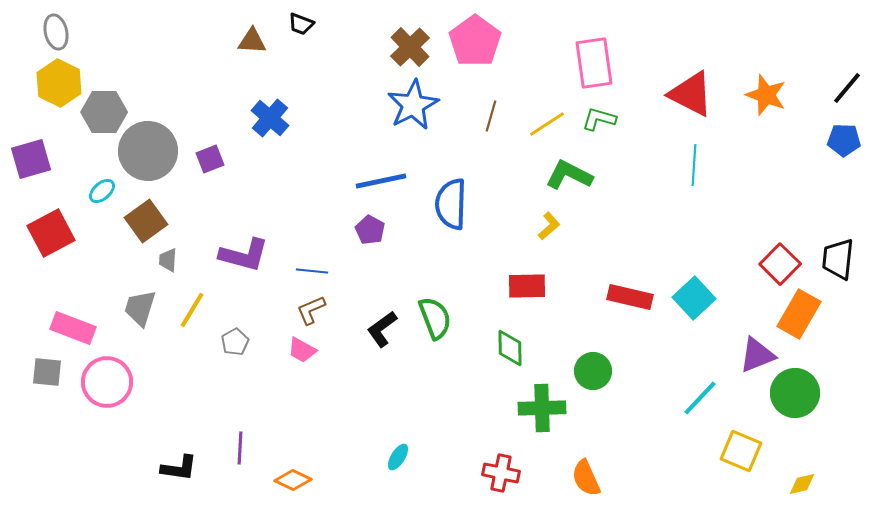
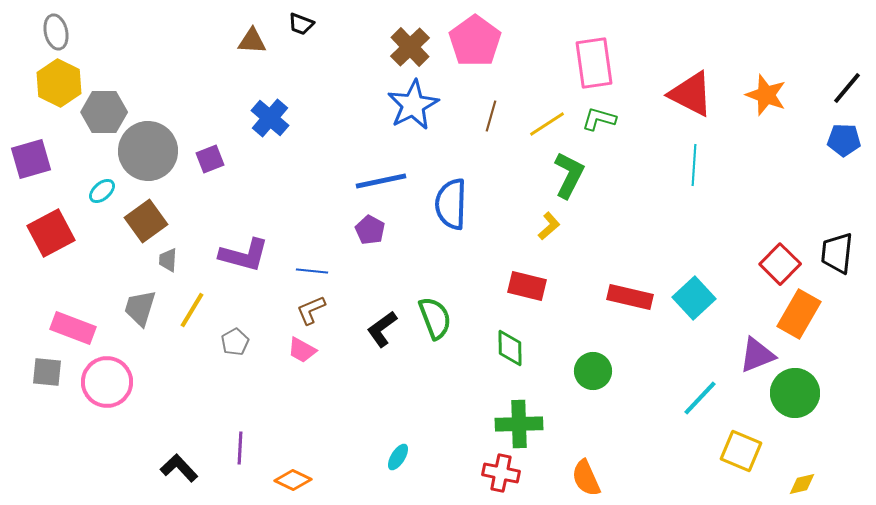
green L-shape at (569, 175): rotated 90 degrees clockwise
black trapezoid at (838, 259): moved 1 px left, 6 px up
red rectangle at (527, 286): rotated 15 degrees clockwise
green cross at (542, 408): moved 23 px left, 16 px down
black L-shape at (179, 468): rotated 141 degrees counterclockwise
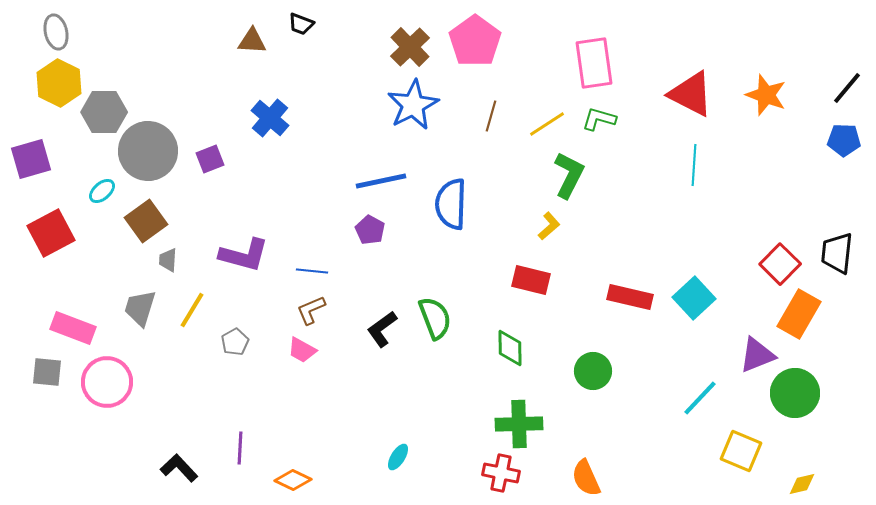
red rectangle at (527, 286): moved 4 px right, 6 px up
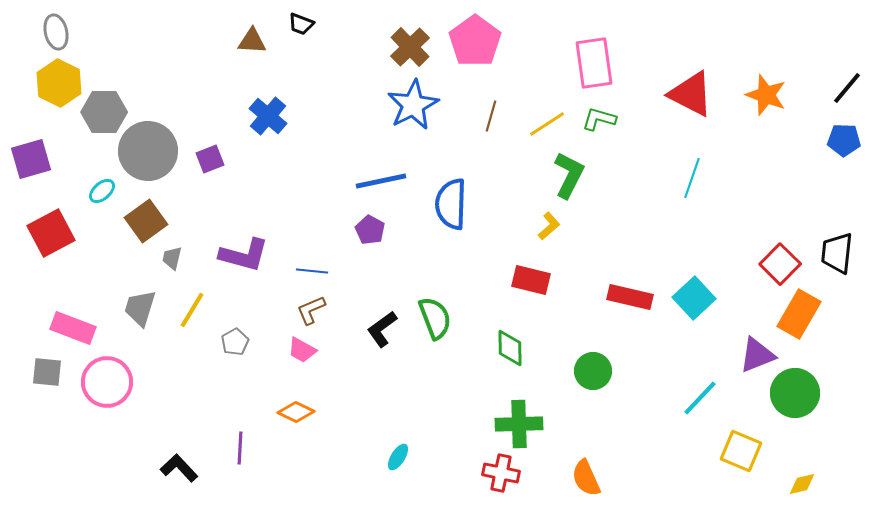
blue cross at (270, 118): moved 2 px left, 2 px up
cyan line at (694, 165): moved 2 px left, 13 px down; rotated 15 degrees clockwise
gray trapezoid at (168, 260): moved 4 px right, 2 px up; rotated 10 degrees clockwise
orange diamond at (293, 480): moved 3 px right, 68 px up
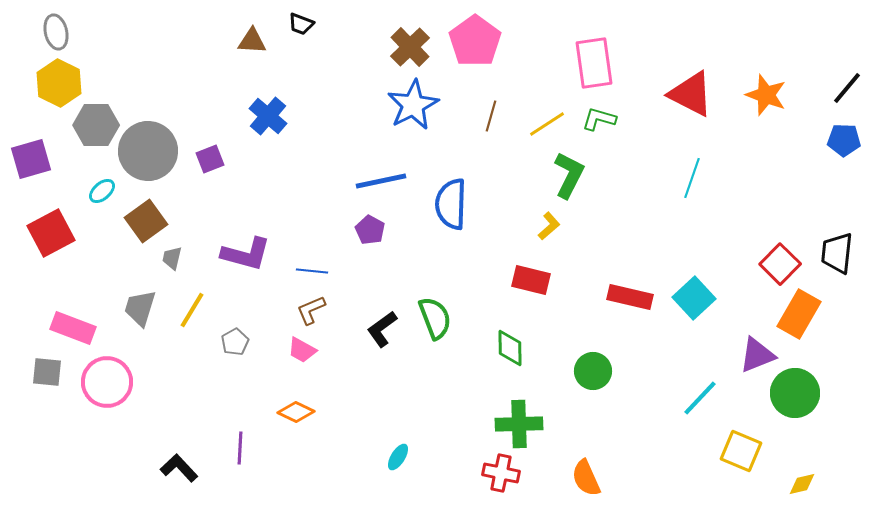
gray hexagon at (104, 112): moved 8 px left, 13 px down
purple L-shape at (244, 255): moved 2 px right, 1 px up
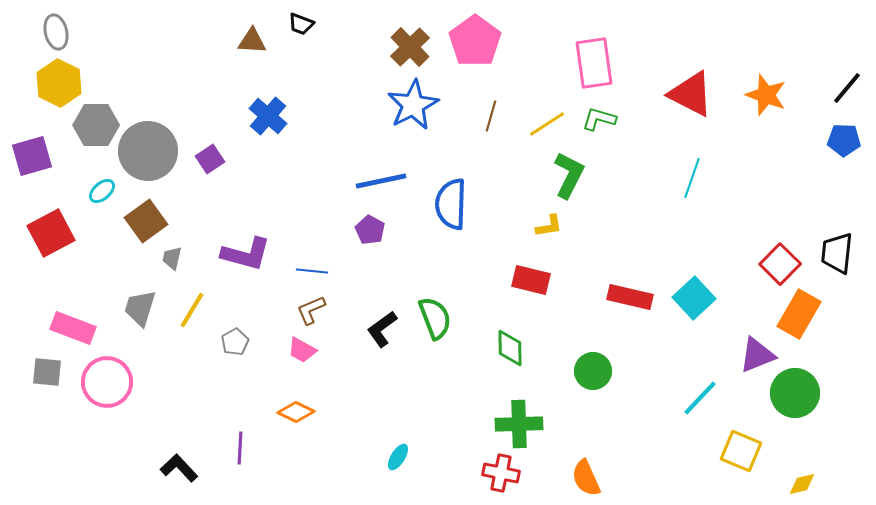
purple square at (31, 159): moved 1 px right, 3 px up
purple square at (210, 159): rotated 12 degrees counterclockwise
yellow L-shape at (549, 226): rotated 32 degrees clockwise
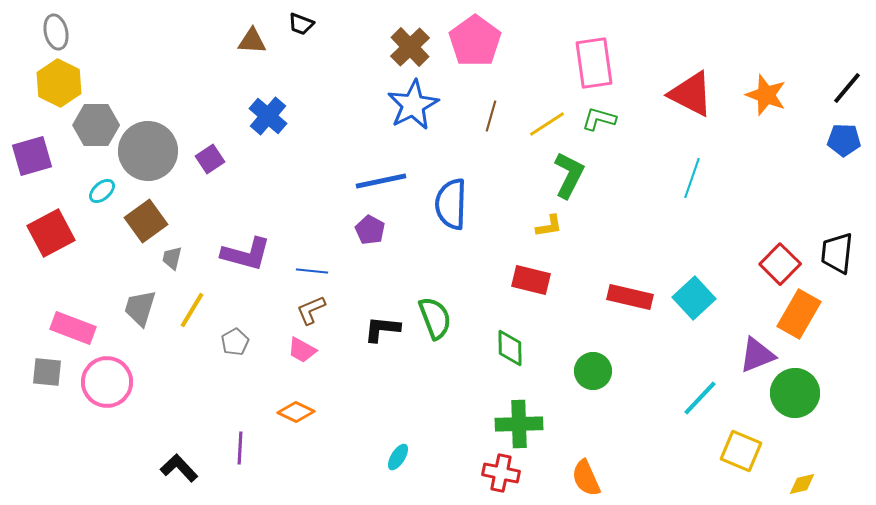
black L-shape at (382, 329): rotated 42 degrees clockwise
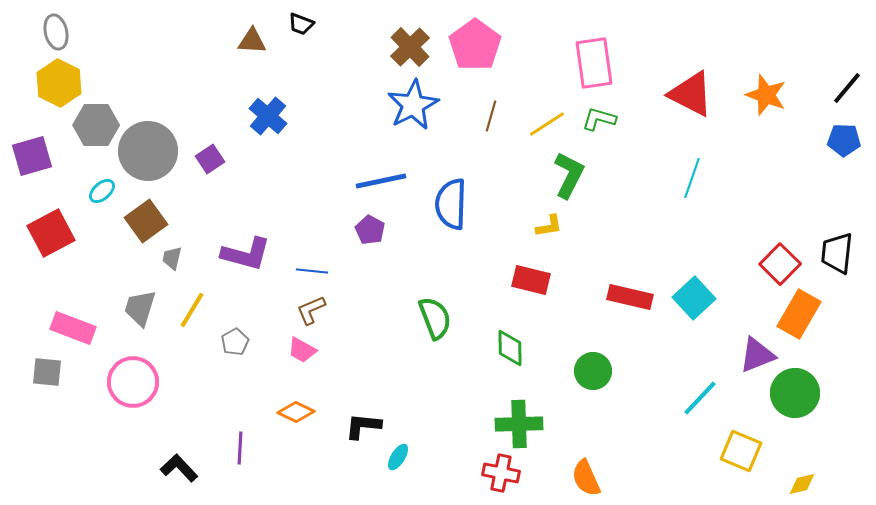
pink pentagon at (475, 41): moved 4 px down
black L-shape at (382, 329): moved 19 px left, 97 px down
pink circle at (107, 382): moved 26 px right
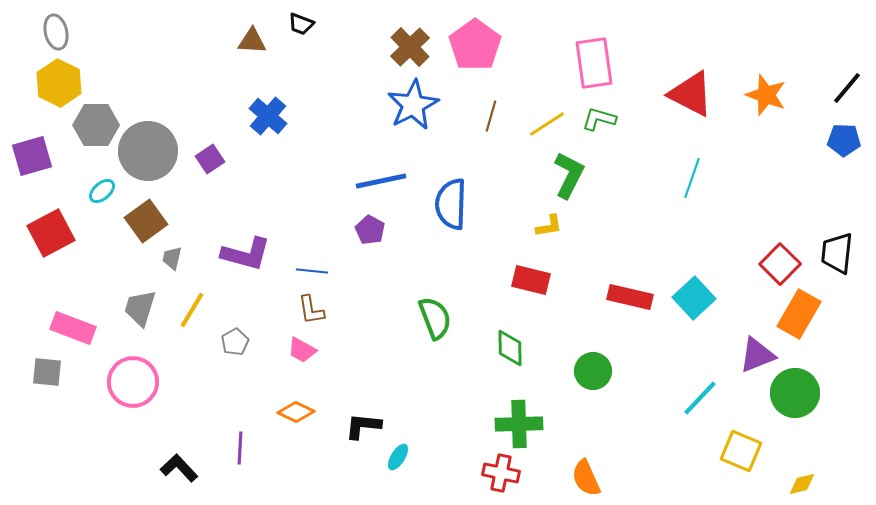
brown L-shape at (311, 310): rotated 76 degrees counterclockwise
